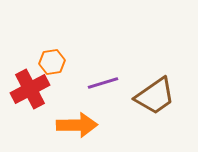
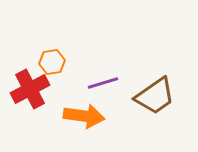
orange arrow: moved 7 px right, 9 px up; rotated 9 degrees clockwise
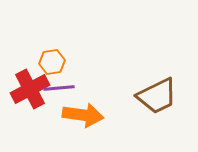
purple line: moved 44 px left, 5 px down; rotated 12 degrees clockwise
brown trapezoid: moved 2 px right; rotated 9 degrees clockwise
orange arrow: moved 1 px left, 1 px up
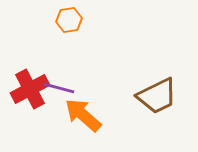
orange hexagon: moved 17 px right, 42 px up
purple line: rotated 20 degrees clockwise
orange arrow: rotated 147 degrees counterclockwise
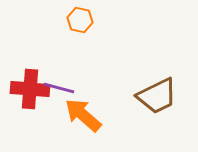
orange hexagon: moved 11 px right; rotated 20 degrees clockwise
red cross: rotated 33 degrees clockwise
